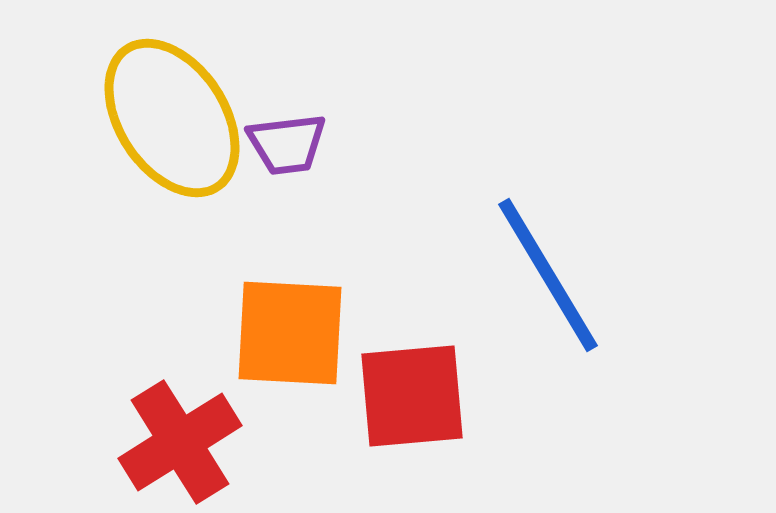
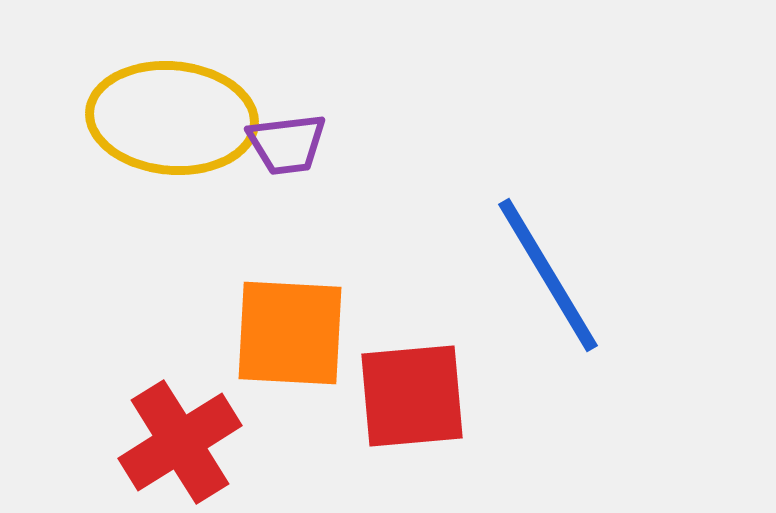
yellow ellipse: rotated 52 degrees counterclockwise
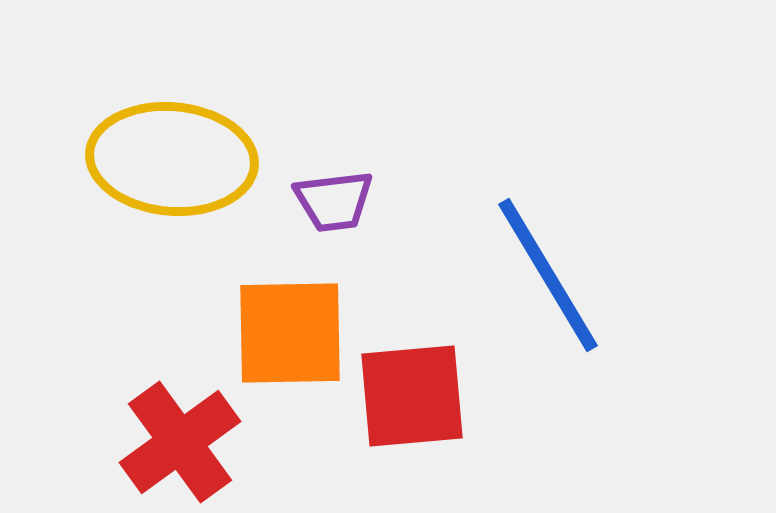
yellow ellipse: moved 41 px down
purple trapezoid: moved 47 px right, 57 px down
orange square: rotated 4 degrees counterclockwise
red cross: rotated 4 degrees counterclockwise
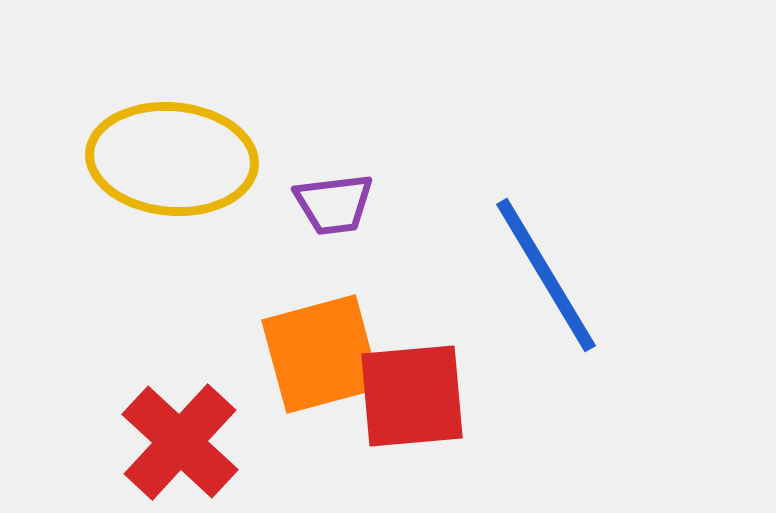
purple trapezoid: moved 3 px down
blue line: moved 2 px left
orange square: moved 31 px right, 21 px down; rotated 14 degrees counterclockwise
red cross: rotated 11 degrees counterclockwise
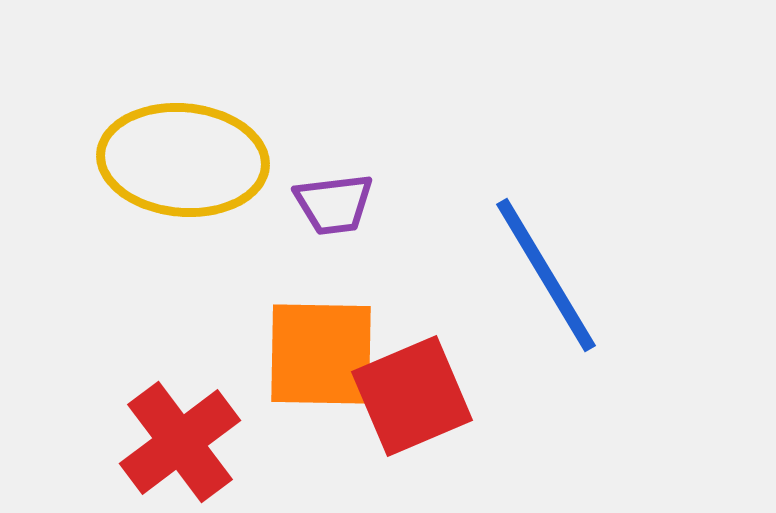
yellow ellipse: moved 11 px right, 1 px down
orange square: rotated 16 degrees clockwise
red square: rotated 18 degrees counterclockwise
red cross: rotated 10 degrees clockwise
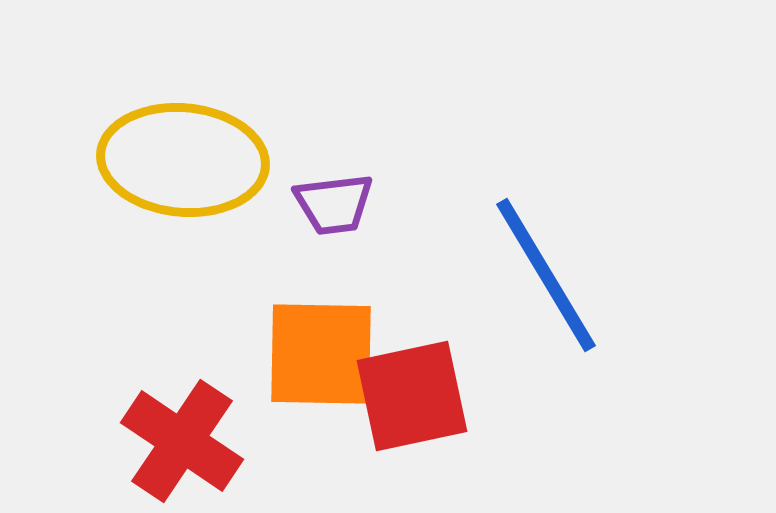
red square: rotated 11 degrees clockwise
red cross: moved 2 px right, 1 px up; rotated 19 degrees counterclockwise
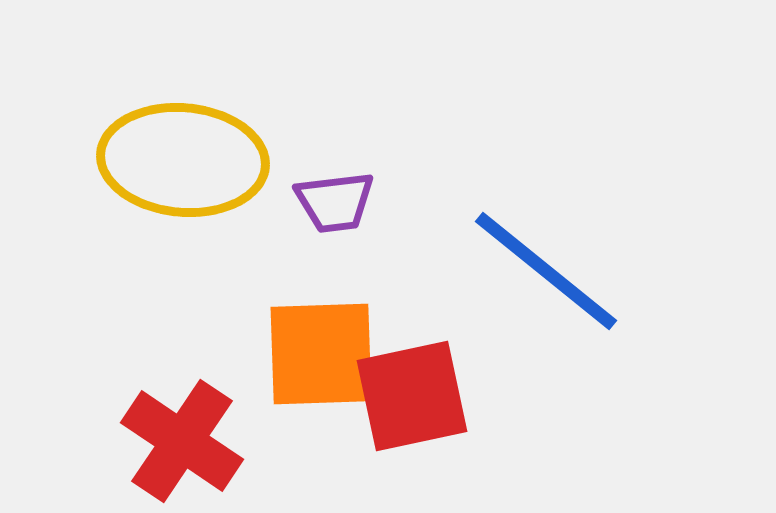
purple trapezoid: moved 1 px right, 2 px up
blue line: moved 4 px up; rotated 20 degrees counterclockwise
orange square: rotated 3 degrees counterclockwise
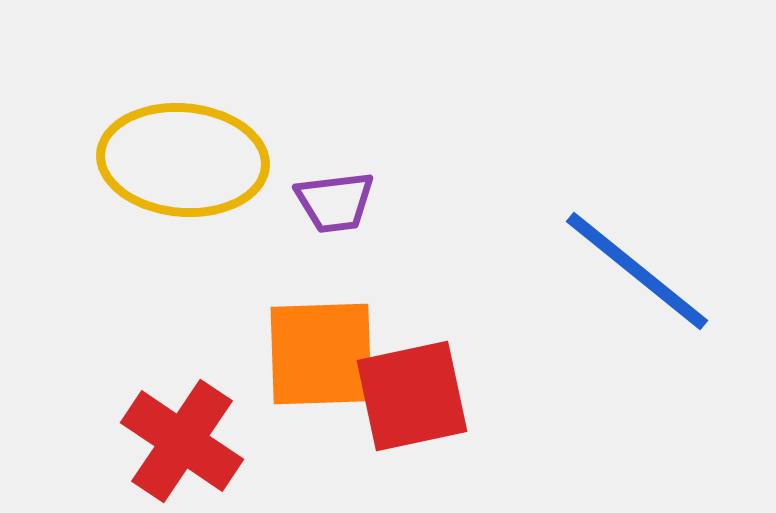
blue line: moved 91 px right
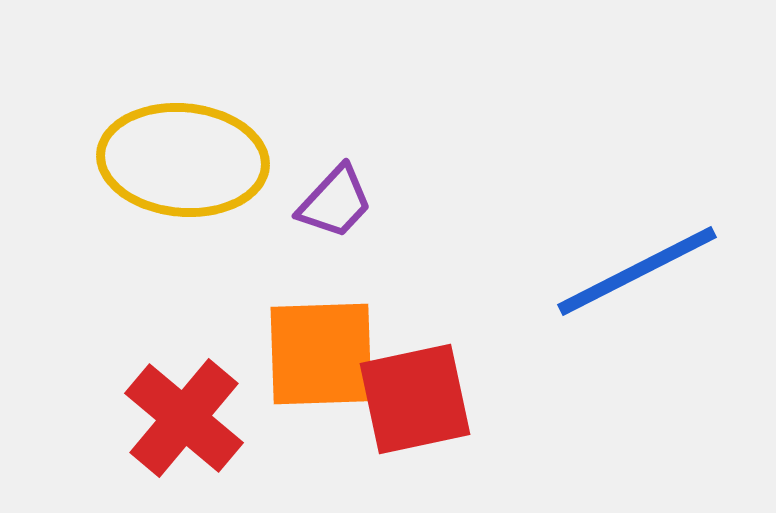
purple trapezoid: rotated 40 degrees counterclockwise
blue line: rotated 66 degrees counterclockwise
red square: moved 3 px right, 3 px down
red cross: moved 2 px right, 23 px up; rotated 6 degrees clockwise
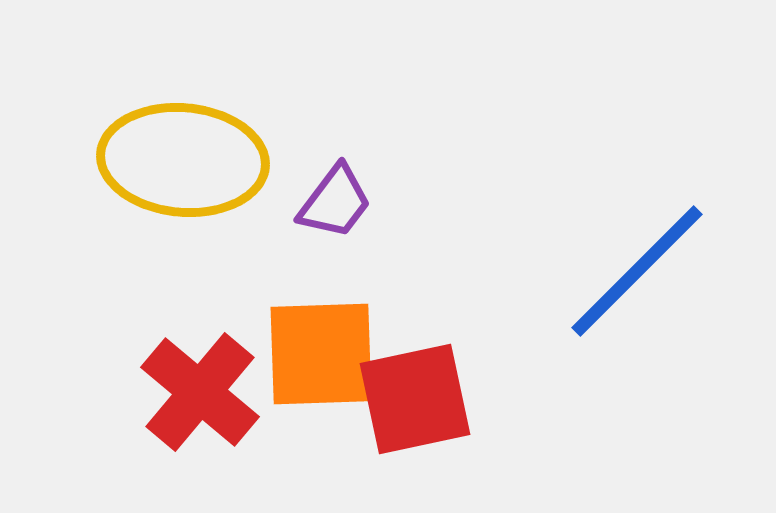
purple trapezoid: rotated 6 degrees counterclockwise
blue line: rotated 18 degrees counterclockwise
red cross: moved 16 px right, 26 px up
